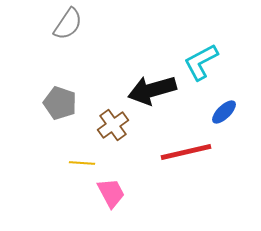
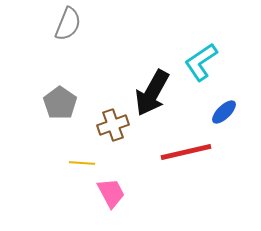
gray semicircle: rotated 12 degrees counterclockwise
cyan L-shape: rotated 6 degrees counterclockwise
black arrow: moved 3 px down; rotated 45 degrees counterclockwise
gray pentagon: rotated 16 degrees clockwise
brown cross: rotated 16 degrees clockwise
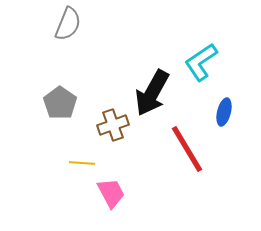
blue ellipse: rotated 32 degrees counterclockwise
red line: moved 1 px right, 3 px up; rotated 72 degrees clockwise
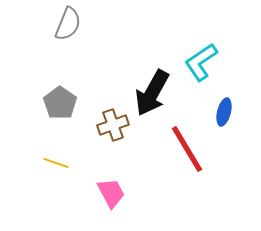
yellow line: moved 26 px left; rotated 15 degrees clockwise
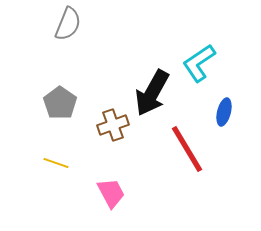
cyan L-shape: moved 2 px left, 1 px down
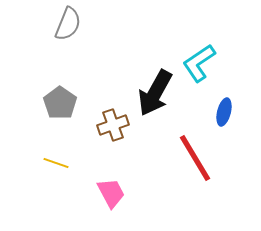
black arrow: moved 3 px right
red line: moved 8 px right, 9 px down
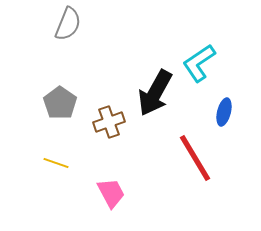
brown cross: moved 4 px left, 3 px up
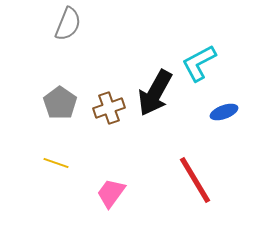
cyan L-shape: rotated 6 degrees clockwise
blue ellipse: rotated 56 degrees clockwise
brown cross: moved 14 px up
red line: moved 22 px down
pink trapezoid: rotated 116 degrees counterclockwise
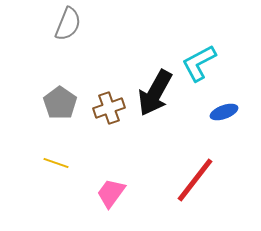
red line: rotated 69 degrees clockwise
